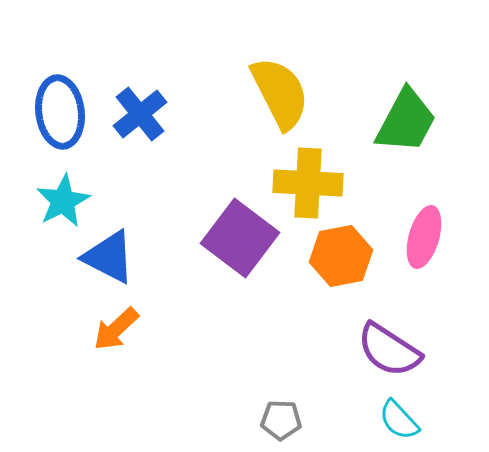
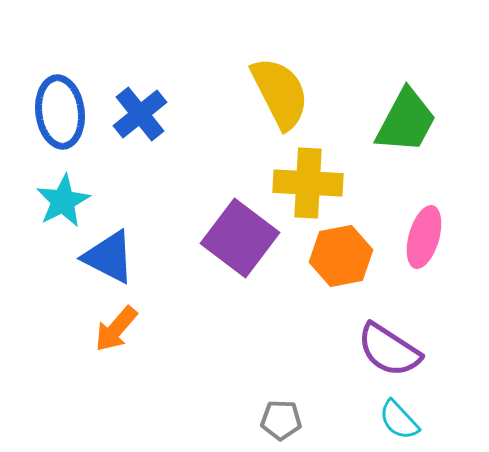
orange arrow: rotated 6 degrees counterclockwise
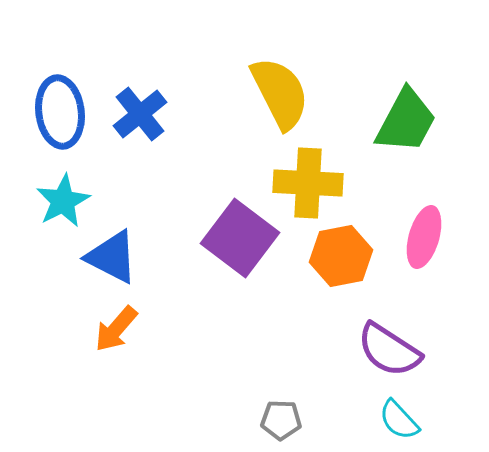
blue triangle: moved 3 px right
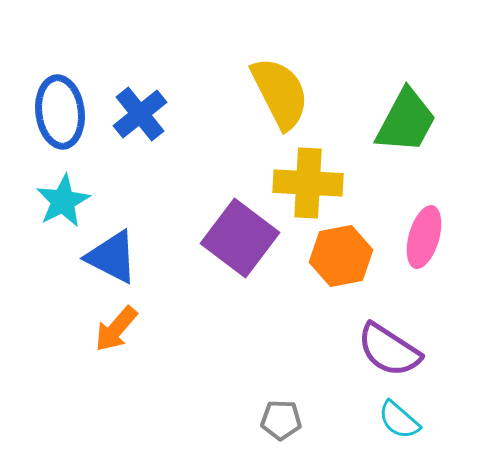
cyan semicircle: rotated 6 degrees counterclockwise
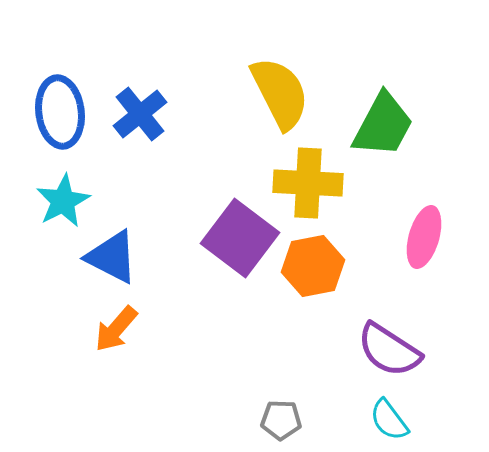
green trapezoid: moved 23 px left, 4 px down
orange hexagon: moved 28 px left, 10 px down
cyan semicircle: moved 10 px left; rotated 12 degrees clockwise
